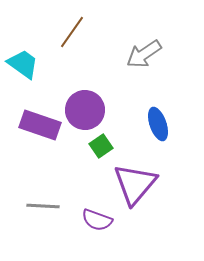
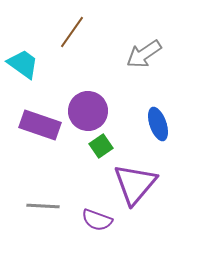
purple circle: moved 3 px right, 1 px down
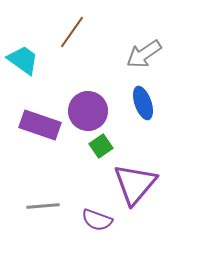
cyan trapezoid: moved 4 px up
blue ellipse: moved 15 px left, 21 px up
gray line: rotated 8 degrees counterclockwise
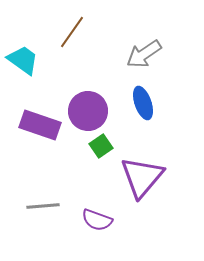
purple triangle: moved 7 px right, 7 px up
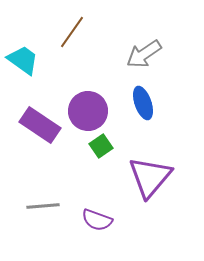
purple rectangle: rotated 15 degrees clockwise
purple triangle: moved 8 px right
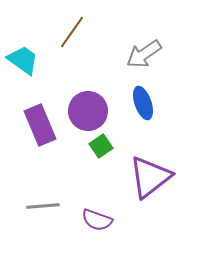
purple rectangle: rotated 33 degrees clockwise
purple triangle: rotated 12 degrees clockwise
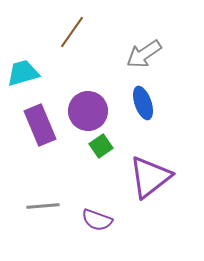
cyan trapezoid: moved 13 px down; rotated 52 degrees counterclockwise
